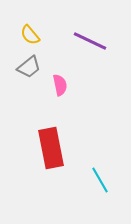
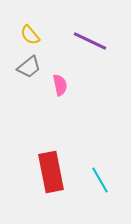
red rectangle: moved 24 px down
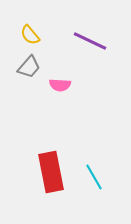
gray trapezoid: rotated 10 degrees counterclockwise
pink semicircle: rotated 105 degrees clockwise
cyan line: moved 6 px left, 3 px up
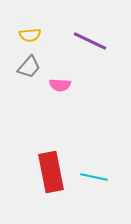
yellow semicircle: rotated 55 degrees counterclockwise
cyan line: rotated 48 degrees counterclockwise
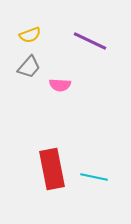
yellow semicircle: rotated 15 degrees counterclockwise
red rectangle: moved 1 px right, 3 px up
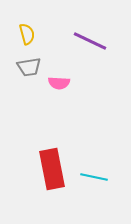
yellow semicircle: moved 3 px left, 1 px up; rotated 85 degrees counterclockwise
gray trapezoid: rotated 40 degrees clockwise
pink semicircle: moved 1 px left, 2 px up
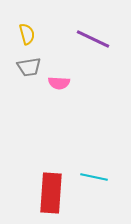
purple line: moved 3 px right, 2 px up
red rectangle: moved 1 px left, 24 px down; rotated 15 degrees clockwise
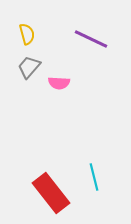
purple line: moved 2 px left
gray trapezoid: rotated 140 degrees clockwise
cyan line: rotated 64 degrees clockwise
red rectangle: rotated 42 degrees counterclockwise
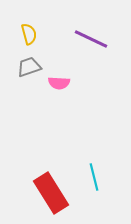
yellow semicircle: moved 2 px right
gray trapezoid: rotated 30 degrees clockwise
red rectangle: rotated 6 degrees clockwise
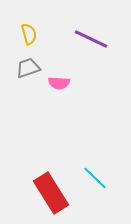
gray trapezoid: moved 1 px left, 1 px down
cyan line: moved 1 px right, 1 px down; rotated 32 degrees counterclockwise
